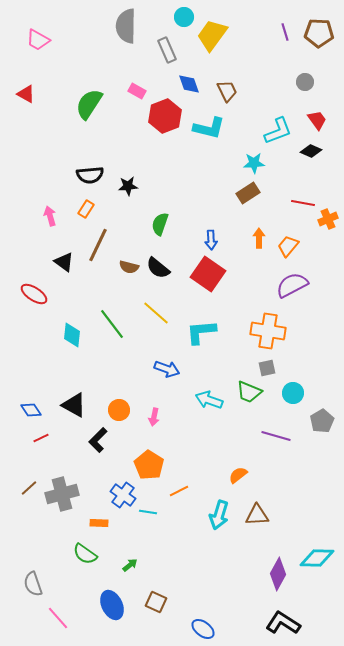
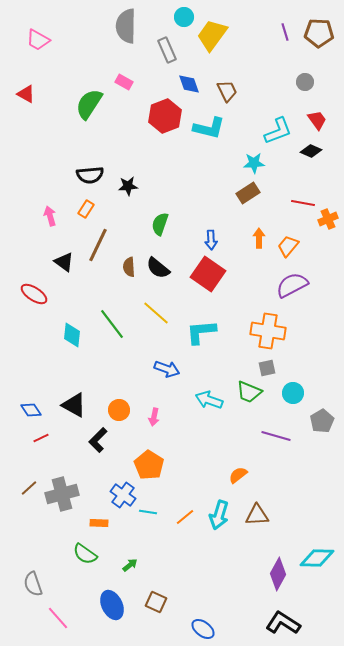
pink rectangle at (137, 91): moved 13 px left, 9 px up
brown semicircle at (129, 267): rotated 72 degrees clockwise
orange line at (179, 491): moved 6 px right, 26 px down; rotated 12 degrees counterclockwise
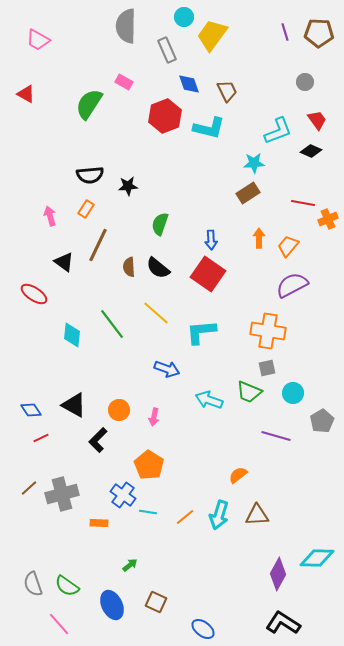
green semicircle at (85, 554): moved 18 px left, 32 px down
pink line at (58, 618): moved 1 px right, 6 px down
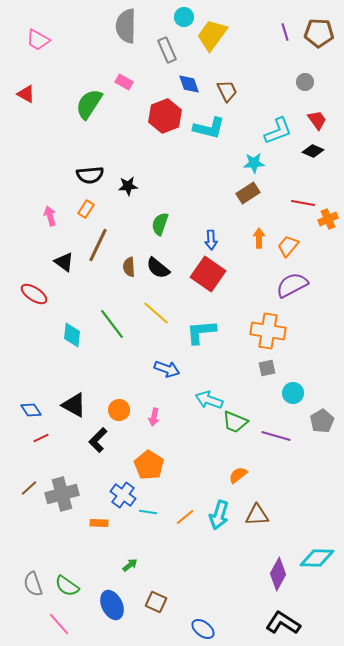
black diamond at (311, 151): moved 2 px right
green trapezoid at (249, 392): moved 14 px left, 30 px down
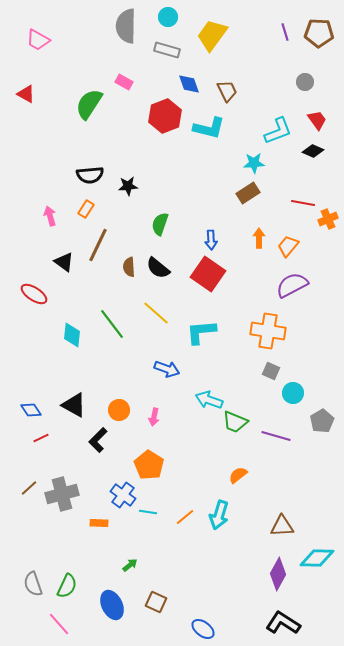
cyan circle at (184, 17): moved 16 px left
gray rectangle at (167, 50): rotated 50 degrees counterclockwise
gray square at (267, 368): moved 4 px right, 3 px down; rotated 36 degrees clockwise
brown triangle at (257, 515): moved 25 px right, 11 px down
green semicircle at (67, 586): rotated 100 degrees counterclockwise
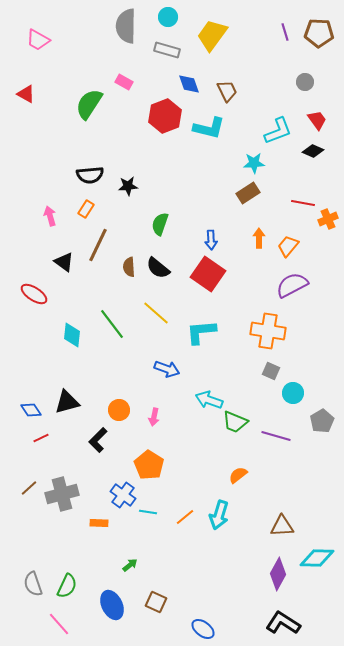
black triangle at (74, 405): moved 7 px left, 3 px up; rotated 44 degrees counterclockwise
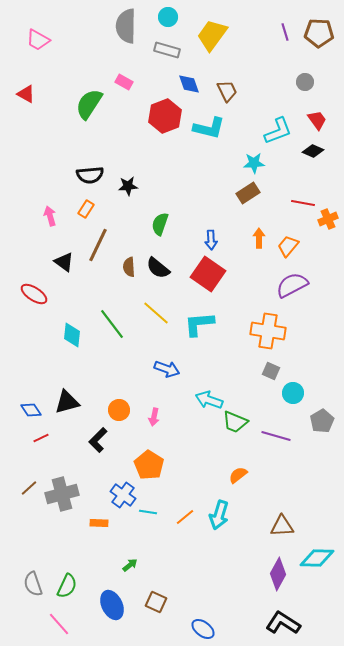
cyan L-shape at (201, 332): moved 2 px left, 8 px up
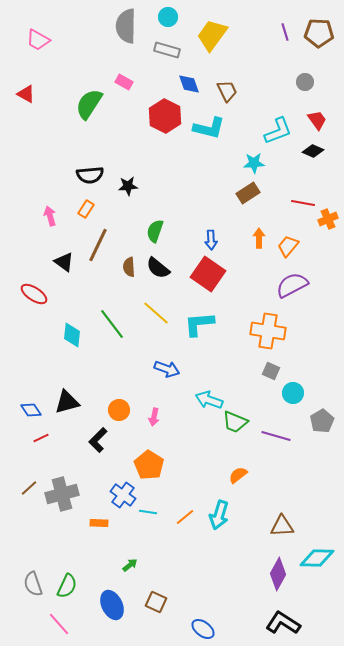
red hexagon at (165, 116): rotated 12 degrees counterclockwise
green semicircle at (160, 224): moved 5 px left, 7 px down
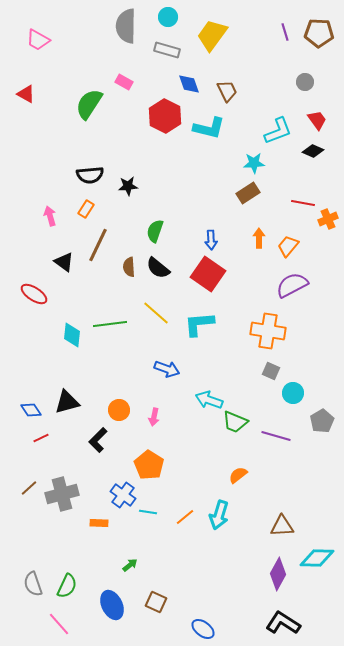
green line at (112, 324): moved 2 px left; rotated 60 degrees counterclockwise
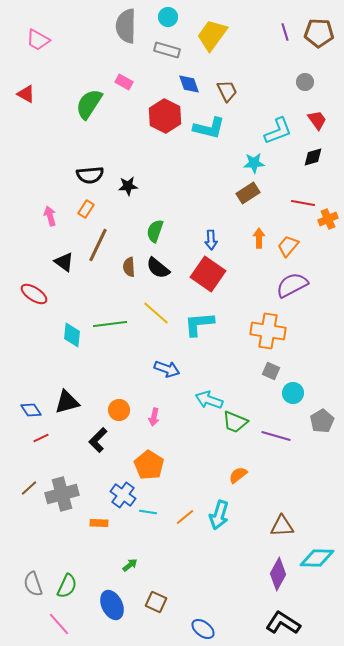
black diamond at (313, 151): moved 6 px down; rotated 40 degrees counterclockwise
